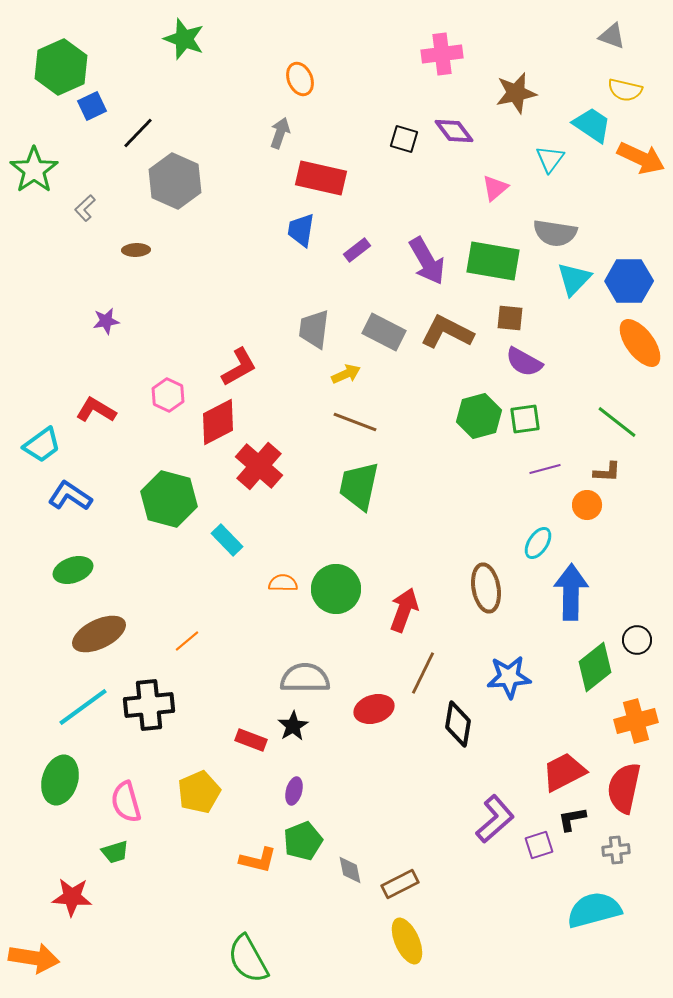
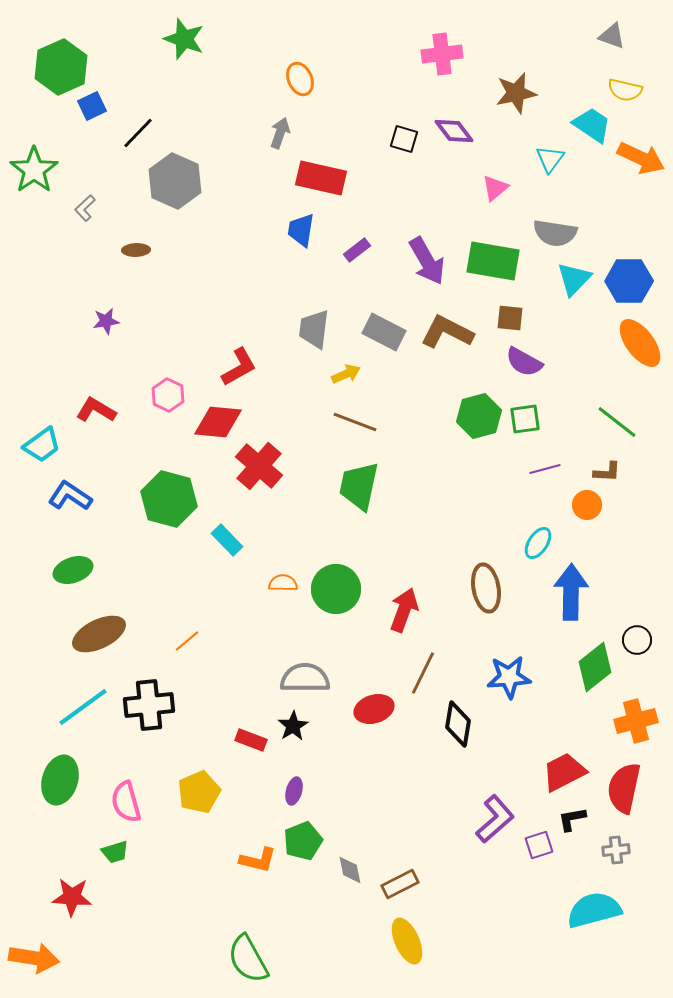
red diamond at (218, 422): rotated 33 degrees clockwise
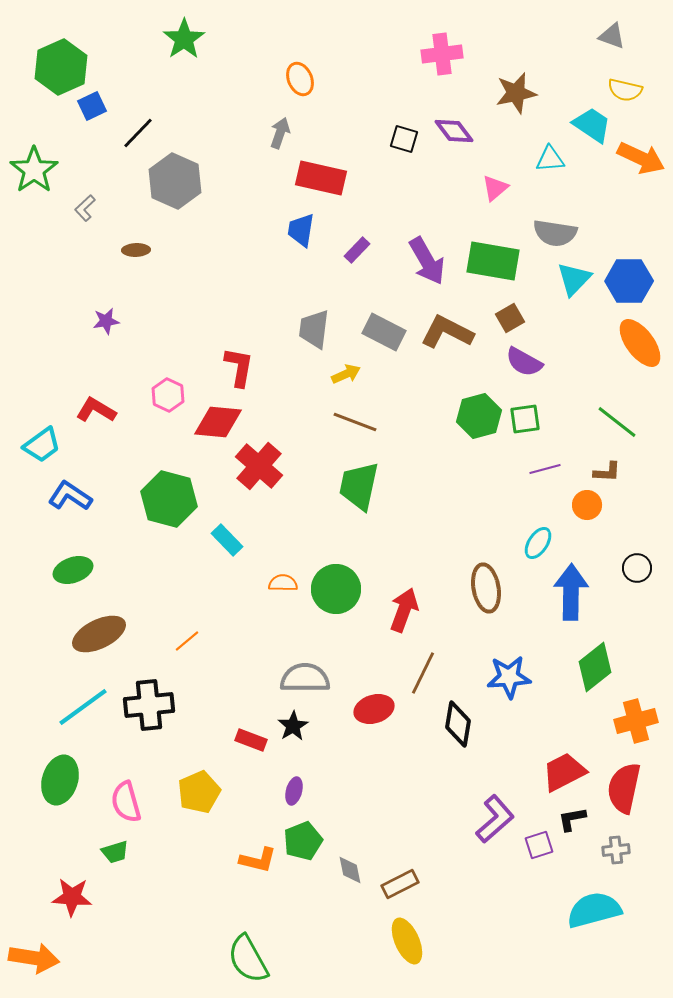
green star at (184, 39): rotated 18 degrees clockwise
cyan triangle at (550, 159): rotated 48 degrees clockwise
purple rectangle at (357, 250): rotated 8 degrees counterclockwise
brown square at (510, 318): rotated 36 degrees counterclockwise
red L-shape at (239, 367): rotated 51 degrees counterclockwise
black circle at (637, 640): moved 72 px up
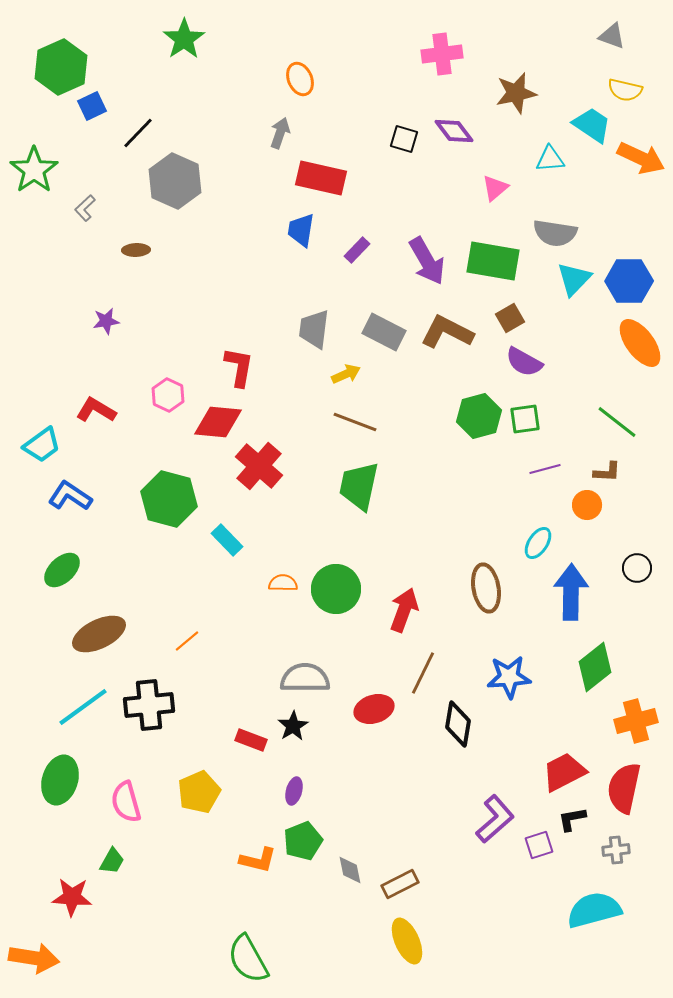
green ellipse at (73, 570): moved 11 px left; rotated 24 degrees counterclockwise
green trapezoid at (115, 852): moved 3 px left, 9 px down; rotated 44 degrees counterclockwise
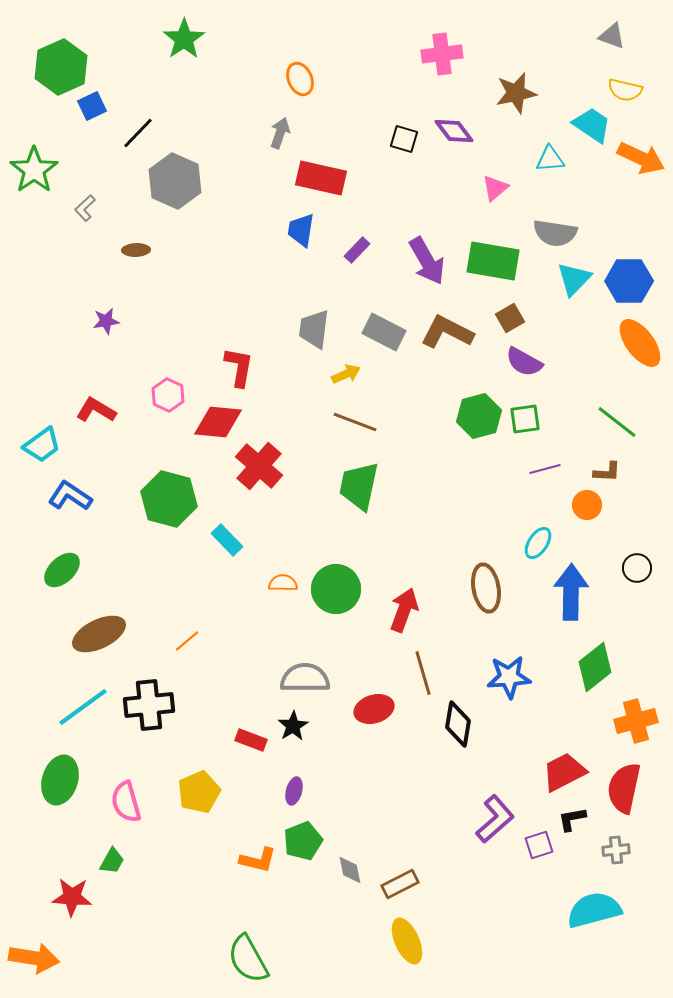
brown line at (423, 673): rotated 42 degrees counterclockwise
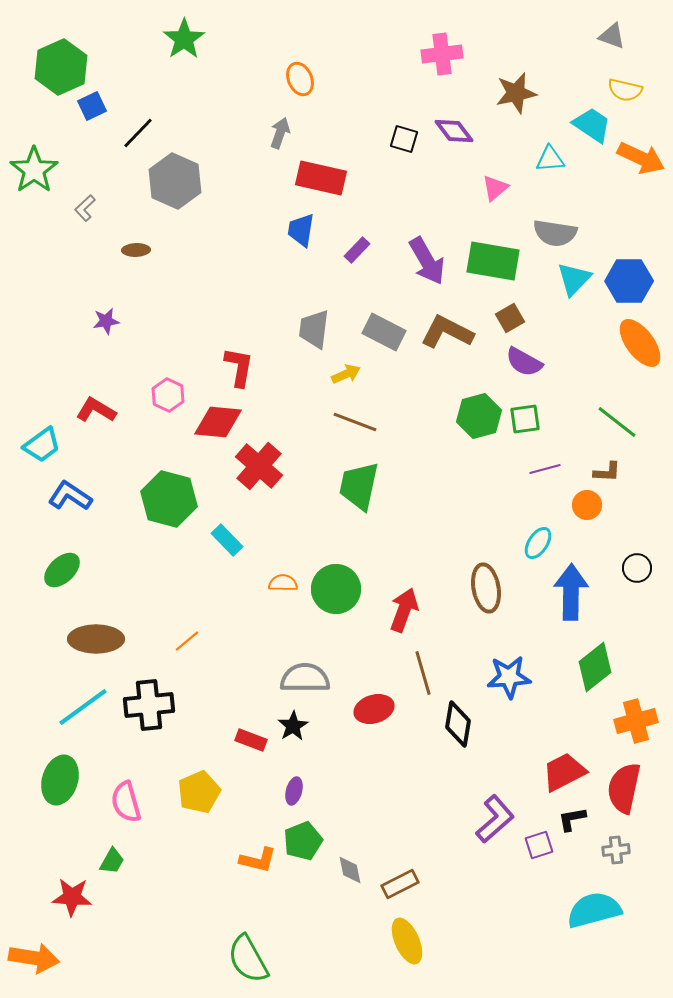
brown ellipse at (99, 634): moved 3 px left, 5 px down; rotated 26 degrees clockwise
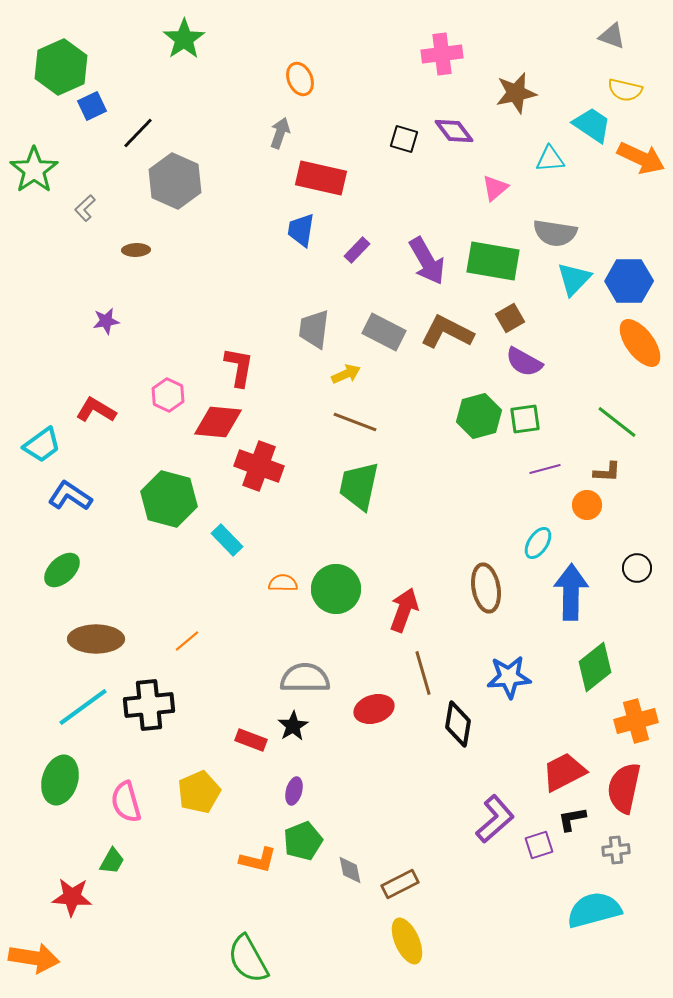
red cross at (259, 466): rotated 21 degrees counterclockwise
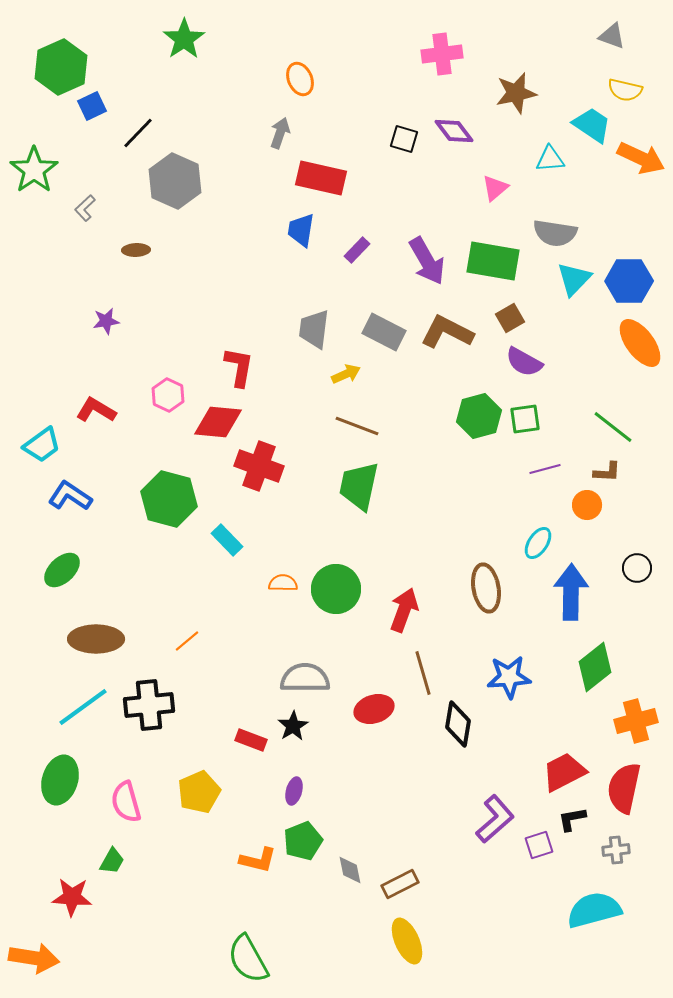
brown line at (355, 422): moved 2 px right, 4 px down
green line at (617, 422): moved 4 px left, 5 px down
